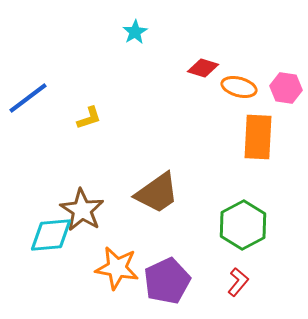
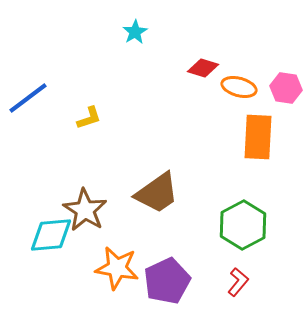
brown star: moved 3 px right
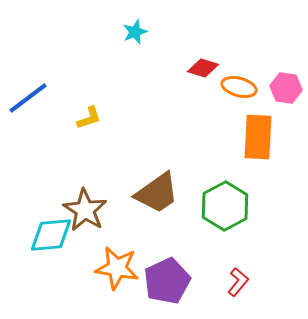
cyan star: rotated 10 degrees clockwise
green hexagon: moved 18 px left, 19 px up
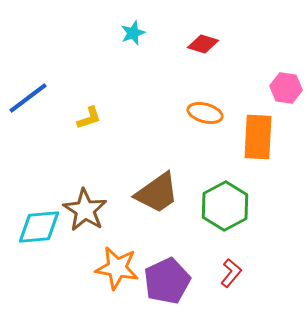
cyan star: moved 2 px left, 1 px down
red diamond: moved 24 px up
orange ellipse: moved 34 px left, 26 px down
cyan diamond: moved 12 px left, 8 px up
red L-shape: moved 7 px left, 9 px up
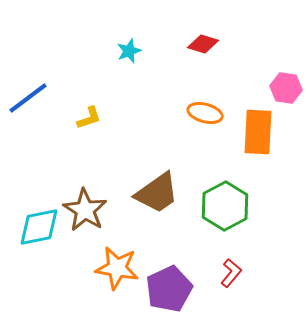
cyan star: moved 4 px left, 18 px down
orange rectangle: moved 5 px up
cyan diamond: rotated 6 degrees counterclockwise
purple pentagon: moved 2 px right, 8 px down
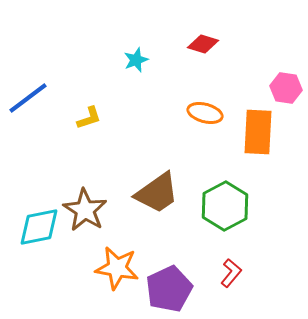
cyan star: moved 7 px right, 9 px down
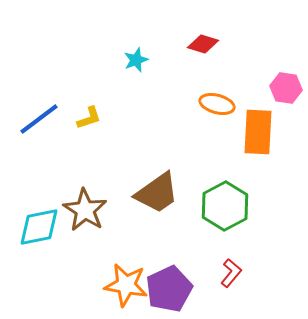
blue line: moved 11 px right, 21 px down
orange ellipse: moved 12 px right, 9 px up
orange star: moved 9 px right, 17 px down
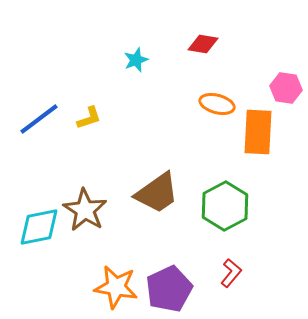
red diamond: rotated 8 degrees counterclockwise
orange star: moved 10 px left, 2 px down
